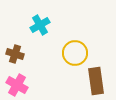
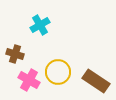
yellow circle: moved 17 px left, 19 px down
brown rectangle: rotated 48 degrees counterclockwise
pink cross: moved 12 px right, 5 px up
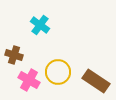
cyan cross: rotated 24 degrees counterclockwise
brown cross: moved 1 px left, 1 px down
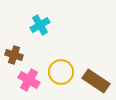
cyan cross: rotated 24 degrees clockwise
yellow circle: moved 3 px right
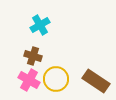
brown cross: moved 19 px right, 1 px down
yellow circle: moved 5 px left, 7 px down
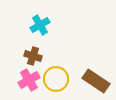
pink cross: rotated 30 degrees clockwise
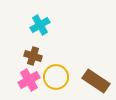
yellow circle: moved 2 px up
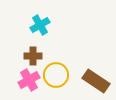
brown cross: rotated 18 degrees counterclockwise
yellow circle: moved 2 px up
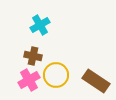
brown cross: rotated 12 degrees clockwise
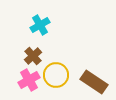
brown cross: rotated 36 degrees clockwise
brown rectangle: moved 2 px left, 1 px down
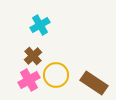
brown rectangle: moved 1 px down
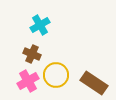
brown cross: moved 1 px left, 2 px up; rotated 24 degrees counterclockwise
pink cross: moved 1 px left, 1 px down
